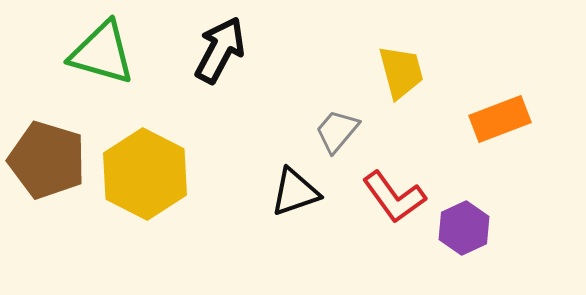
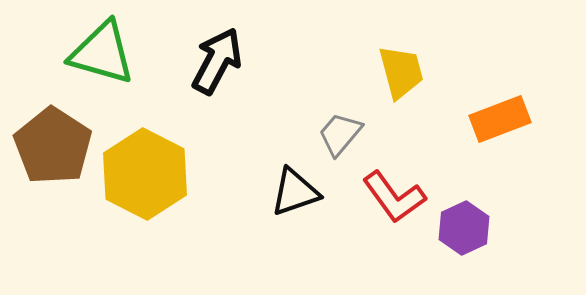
black arrow: moved 3 px left, 11 px down
gray trapezoid: moved 3 px right, 3 px down
brown pentagon: moved 6 px right, 14 px up; rotated 16 degrees clockwise
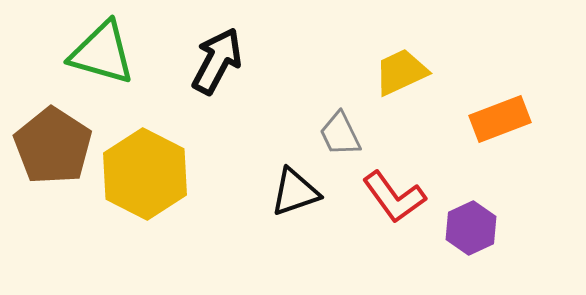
yellow trapezoid: rotated 100 degrees counterclockwise
gray trapezoid: rotated 66 degrees counterclockwise
purple hexagon: moved 7 px right
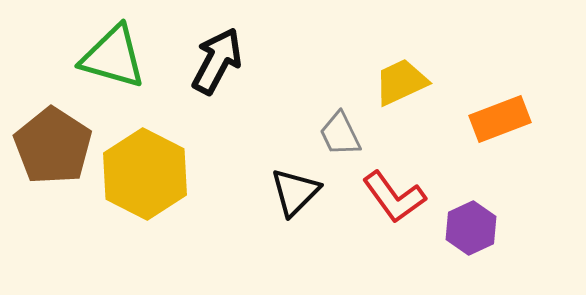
green triangle: moved 11 px right, 4 px down
yellow trapezoid: moved 10 px down
black triangle: rotated 26 degrees counterclockwise
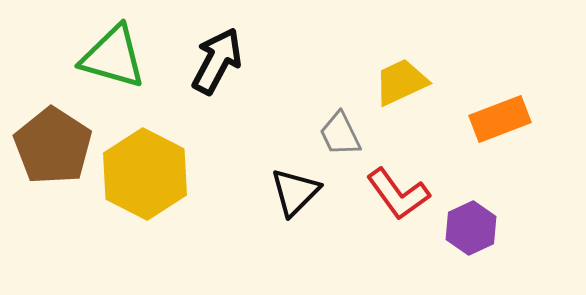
red L-shape: moved 4 px right, 3 px up
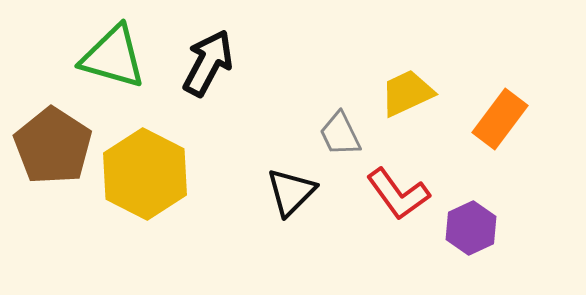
black arrow: moved 9 px left, 2 px down
yellow trapezoid: moved 6 px right, 11 px down
orange rectangle: rotated 32 degrees counterclockwise
black triangle: moved 4 px left
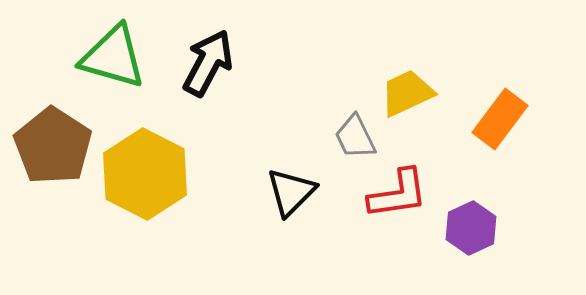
gray trapezoid: moved 15 px right, 3 px down
red L-shape: rotated 62 degrees counterclockwise
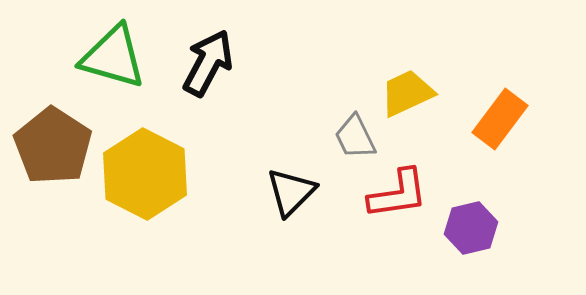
purple hexagon: rotated 12 degrees clockwise
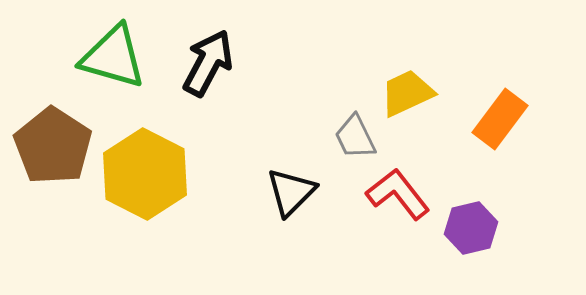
red L-shape: rotated 120 degrees counterclockwise
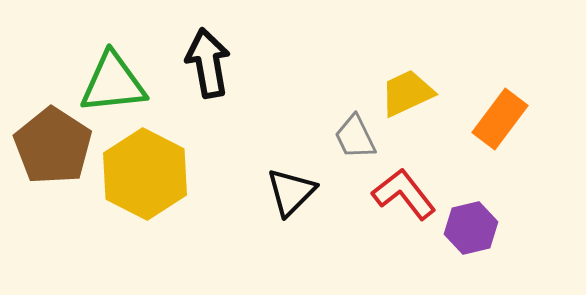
green triangle: moved 26 px down; rotated 22 degrees counterclockwise
black arrow: rotated 38 degrees counterclockwise
red L-shape: moved 6 px right
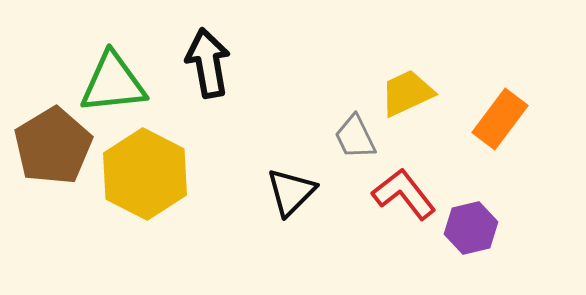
brown pentagon: rotated 8 degrees clockwise
